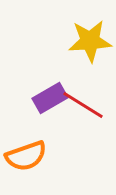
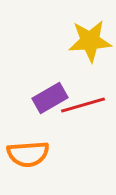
red line: rotated 48 degrees counterclockwise
orange semicircle: moved 2 px right, 2 px up; rotated 15 degrees clockwise
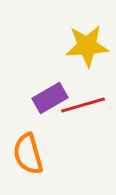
yellow star: moved 3 px left, 5 px down
orange semicircle: rotated 78 degrees clockwise
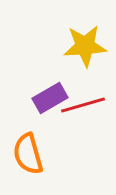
yellow star: moved 2 px left
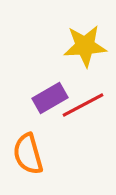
red line: rotated 12 degrees counterclockwise
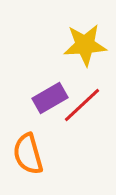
yellow star: moved 1 px up
red line: moved 1 px left; rotated 15 degrees counterclockwise
